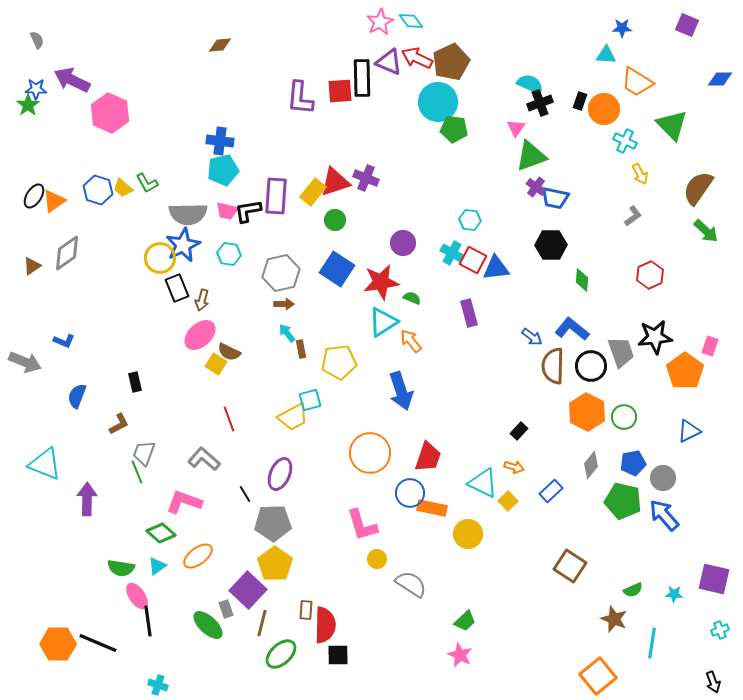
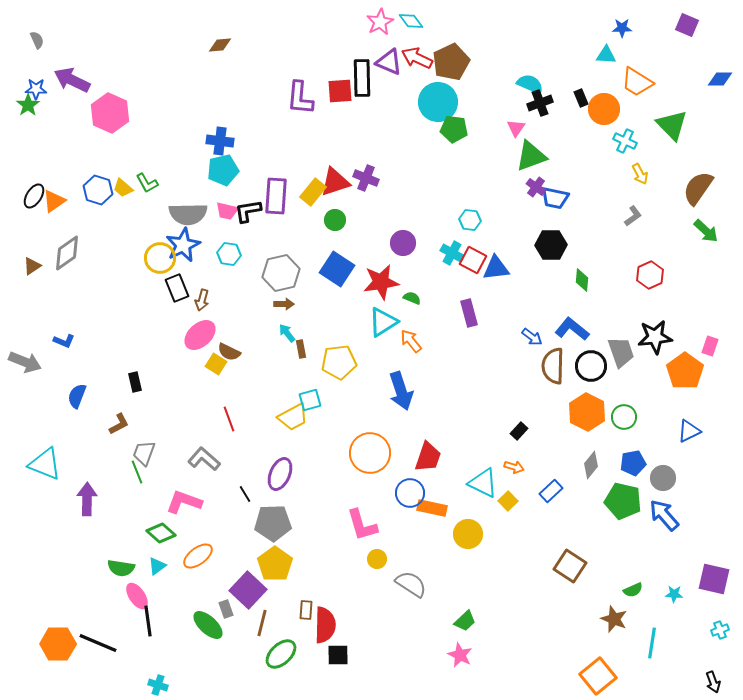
black rectangle at (580, 101): moved 1 px right, 3 px up; rotated 42 degrees counterclockwise
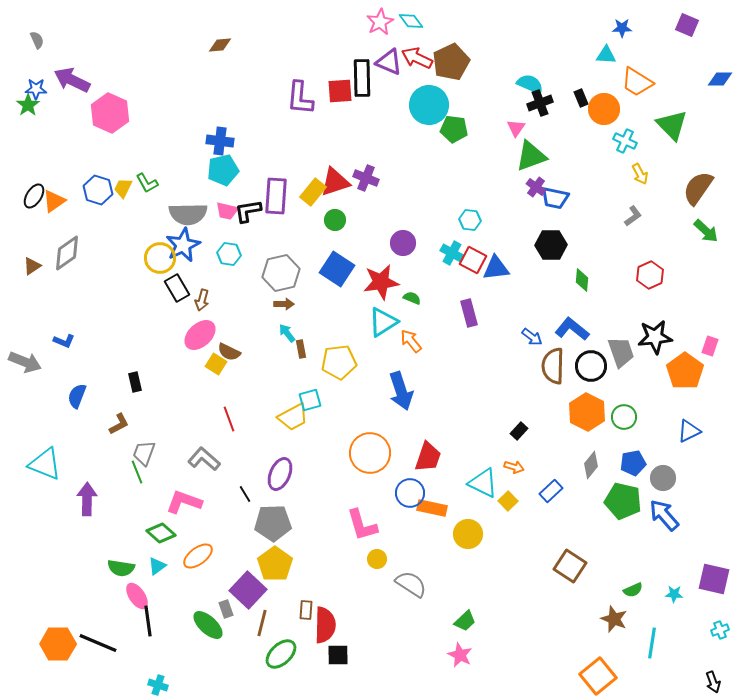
cyan circle at (438, 102): moved 9 px left, 3 px down
yellow trapezoid at (123, 188): rotated 75 degrees clockwise
black rectangle at (177, 288): rotated 8 degrees counterclockwise
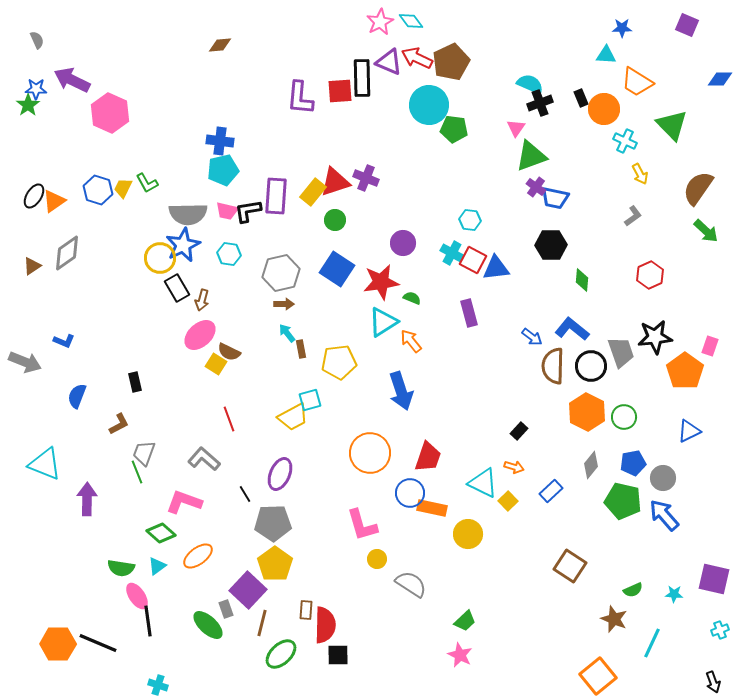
cyan line at (652, 643): rotated 16 degrees clockwise
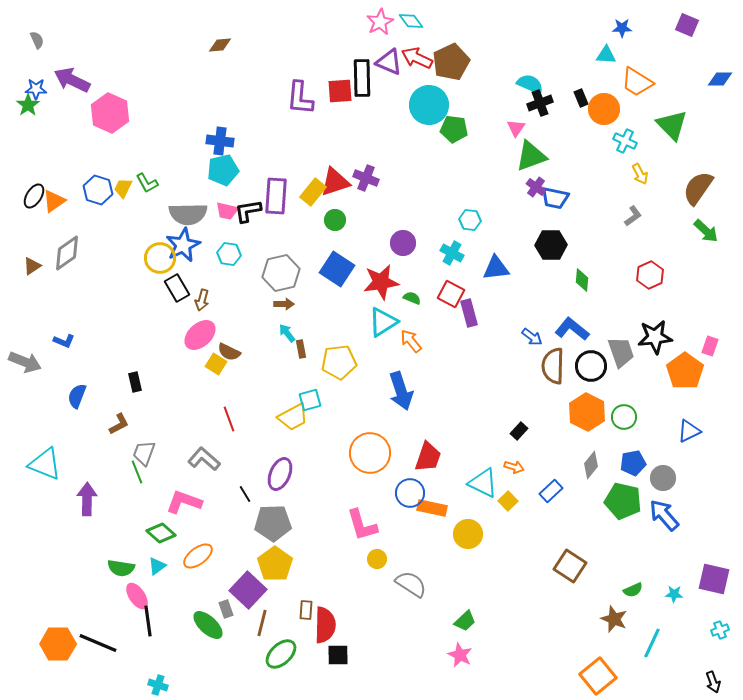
red square at (473, 260): moved 22 px left, 34 px down
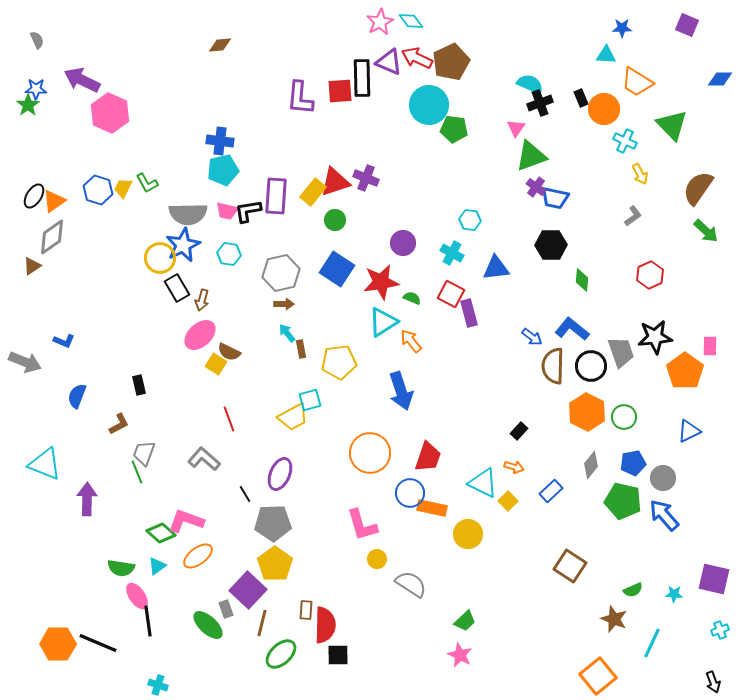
purple arrow at (72, 80): moved 10 px right
gray diamond at (67, 253): moved 15 px left, 16 px up
pink rectangle at (710, 346): rotated 18 degrees counterclockwise
black rectangle at (135, 382): moved 4 px right, 3 px down
pink L-shape at (184, 502): moved 2 px right, 19 px down
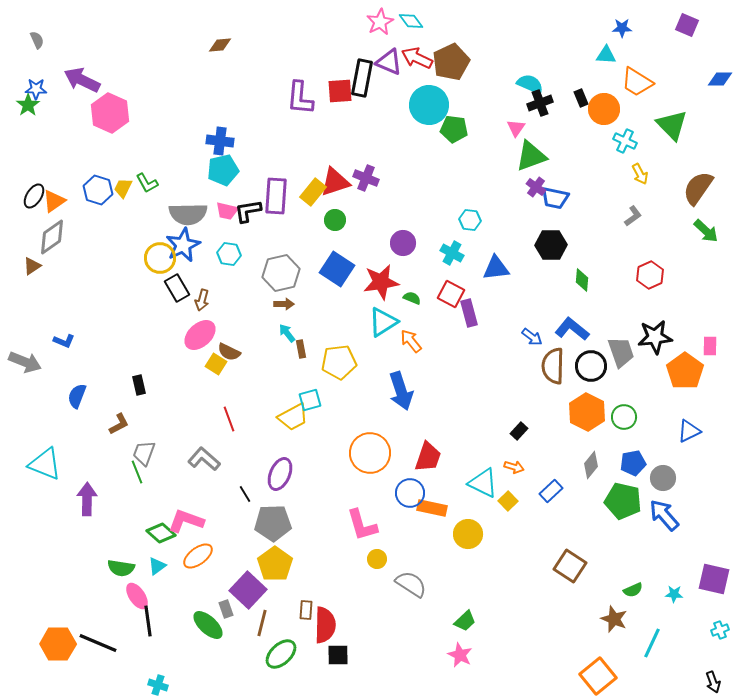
black rectangle at (362, 78): rotated 12 degrees clockwise
